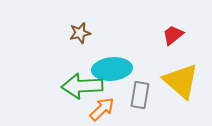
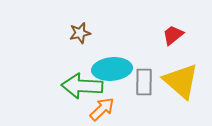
green arrow: rotated 6 degrees clockwise
gray rectangle: moved 4 px right, 13 px up; rotated 8 degrees counterclockwise
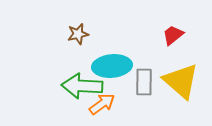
brown star: moved 2 px left, 1 px down
cyan ellipse: moved 3 px up
orange arrow: moved 5 px up; rotated 8 degrees clockwise
